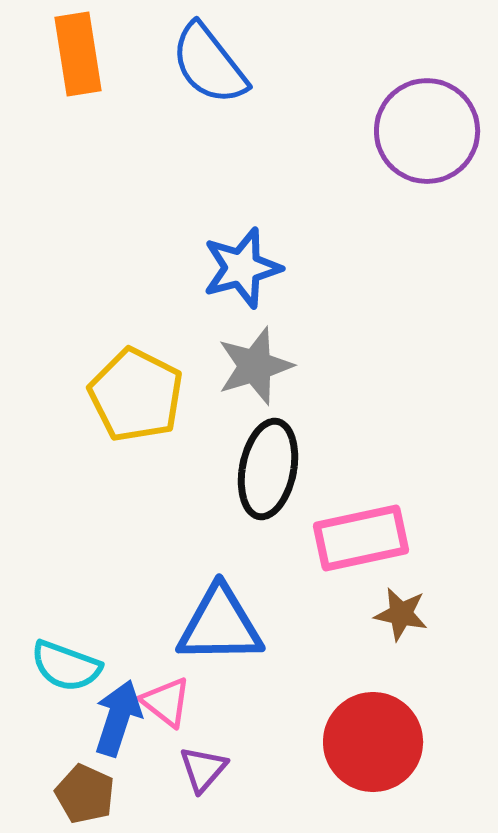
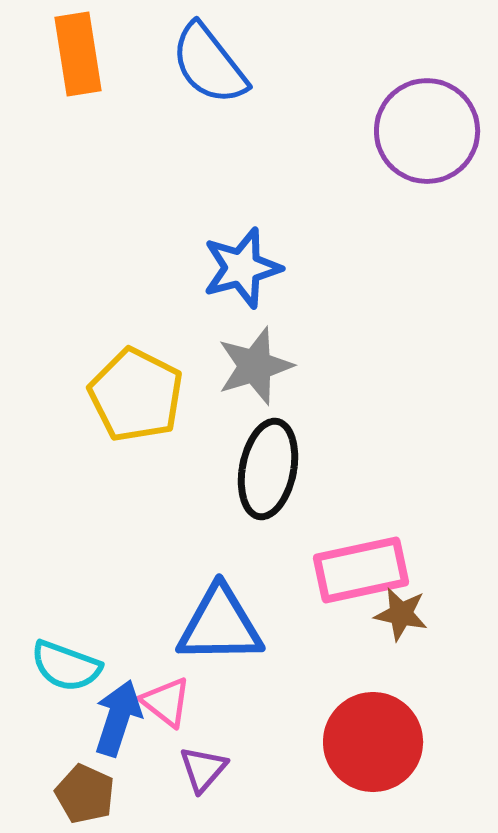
pink rectangle: moved 32 px down
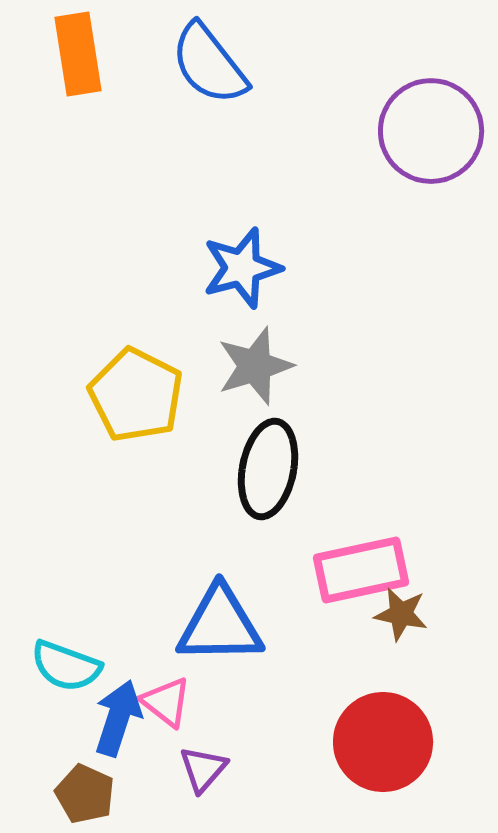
purple circle: moved 4 px right
red circle: moved 10 px right
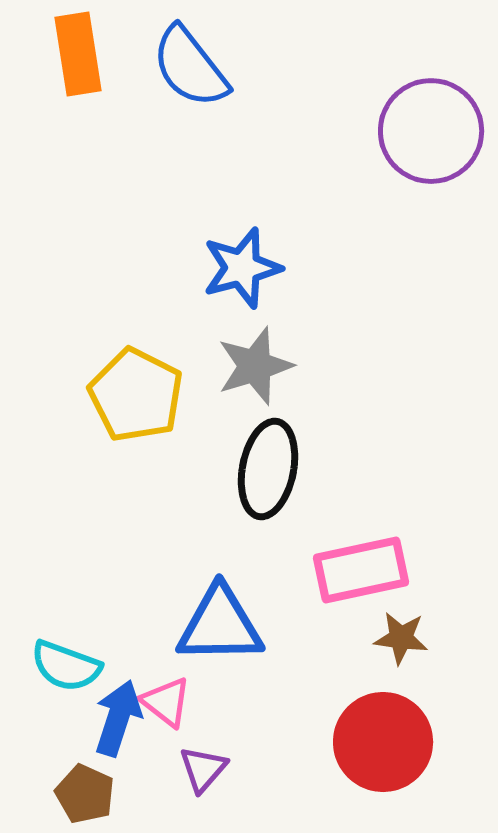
blue semicircle: moved 19 px left, 3 px down
brown star: moved 24 px down; rotated 4 degrees counterclockwise
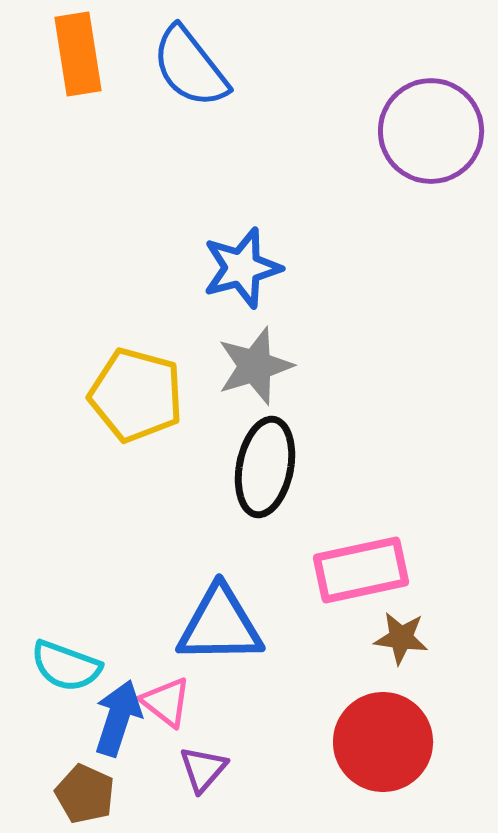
yellow pentagon: rotated 12 degrees counterclockwise
black ellipse: moved 3 px left, 2 px up
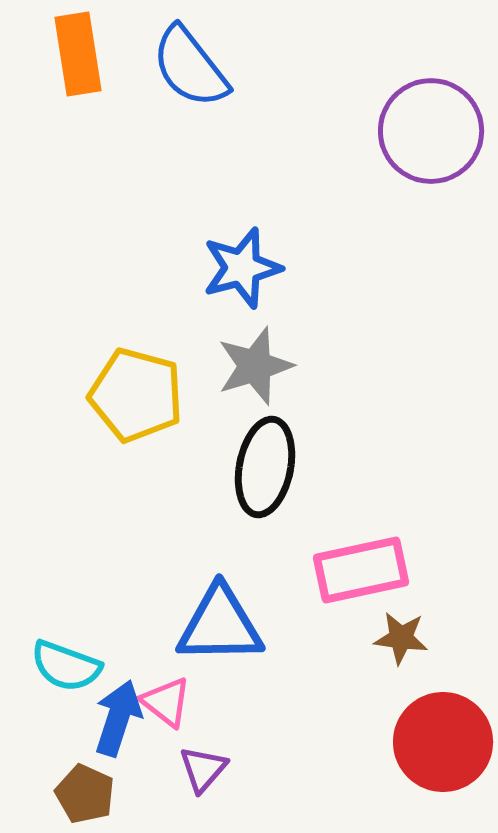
red circle: moved 60 px right
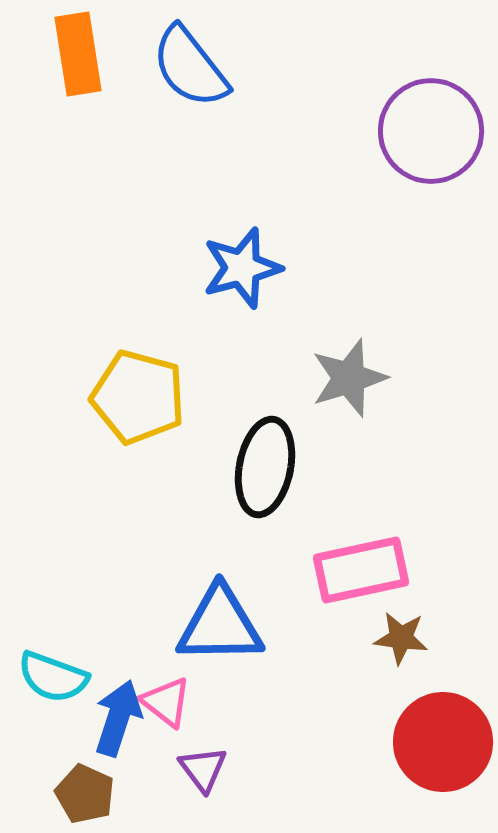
gray star: moved 94 px right, 12 px down
yellow pentagon: moved 2 px right, 2 px down
cyan semicircle: moved 13 px left, 11 px down
purple triangle: rotated 18 degrees counterclockwise
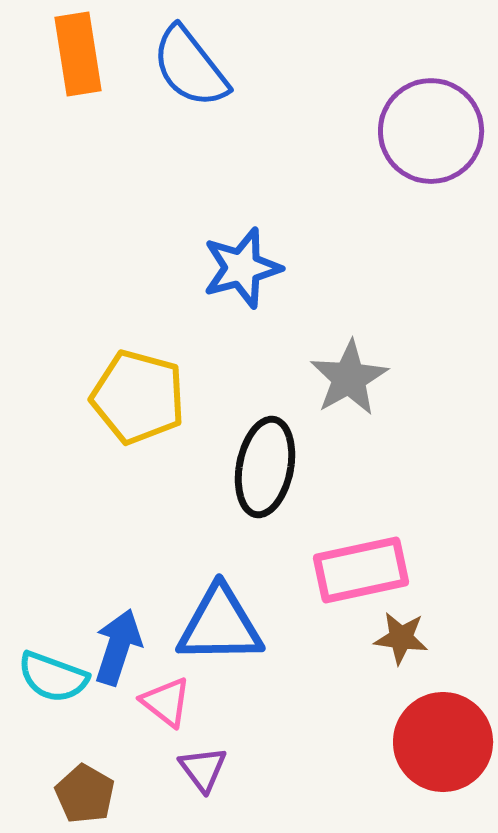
gray star: rotated 12 degrees counterclockwise
blue arrow: moved 71 px up
brown pentagon: rotated 6 degrees clockwise
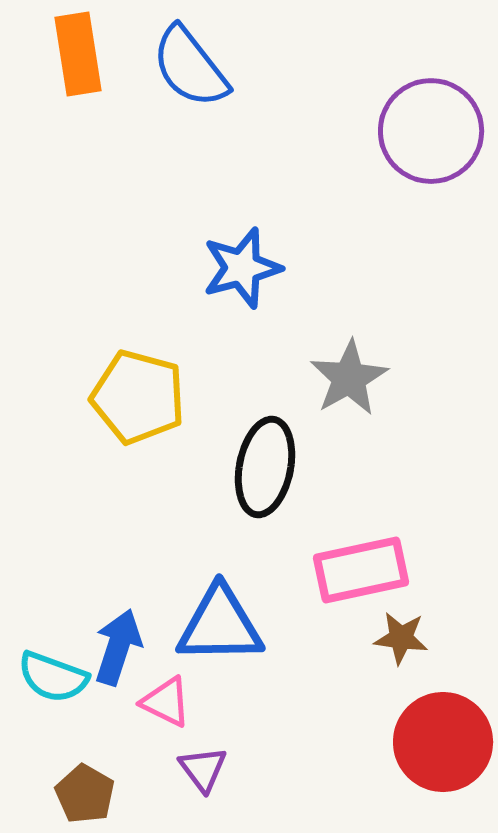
pink triangle: rotated 12 degrees counterclockwise
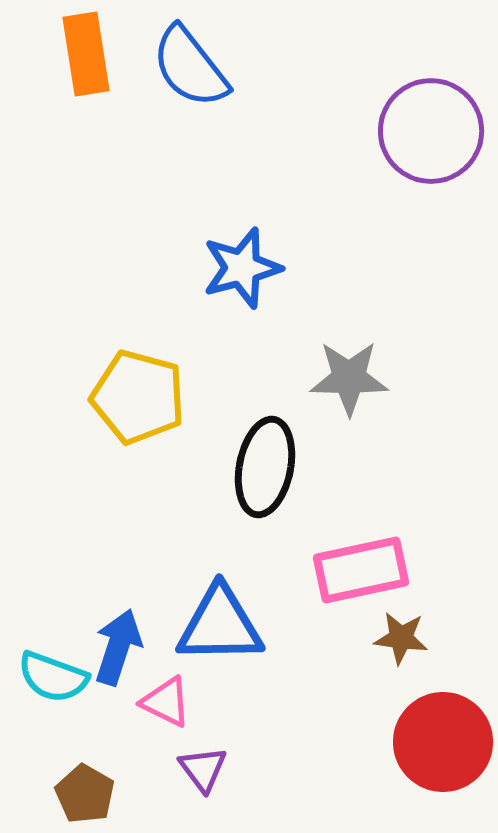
orange rectangle: moved 8 px right
gray star: rotated 30 degrees clockwise
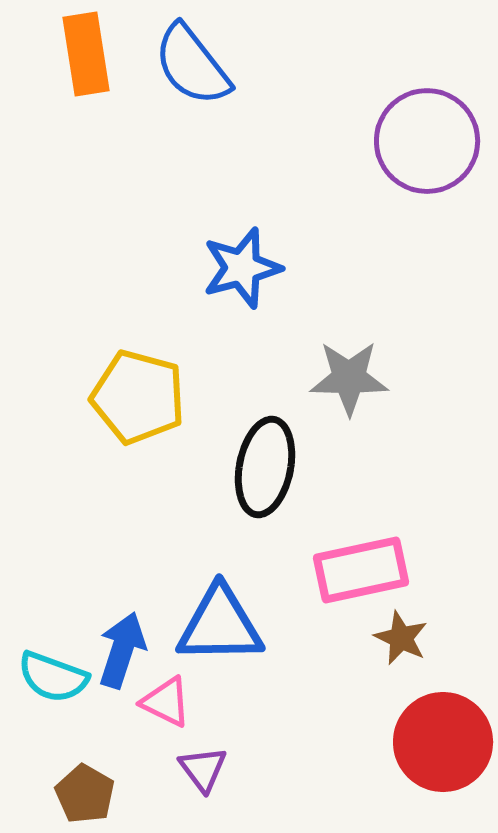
blue semicircle: moved 2 px right, 2 px up
purple circle: moved 4 px left, 10 px down
brown star: rotated 18 degrees clockwise
blue arrow: moved 4 px right, 3 px down
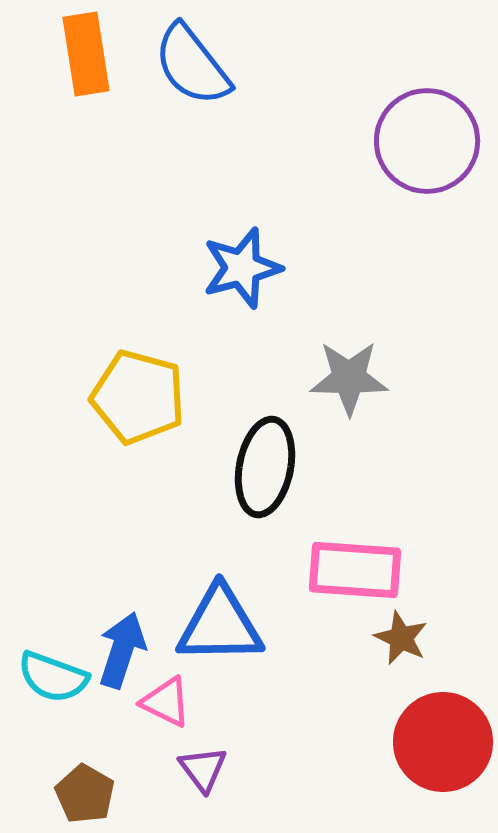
pink rectangle: moved 6 px left; rotated 16 degrees clockwise
